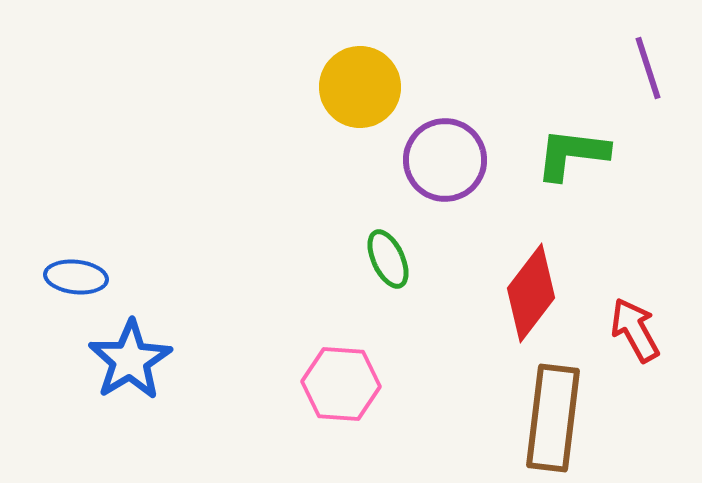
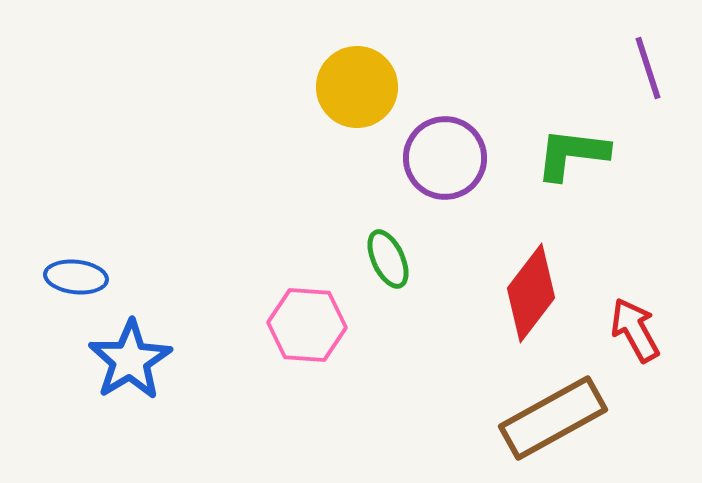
yellow circle: moved 3 px left
purple circle: moved 2 px up
pink hexagon: moved 34 px left, 59 px up
brown rectangle: rotated 54 degrees clockwise
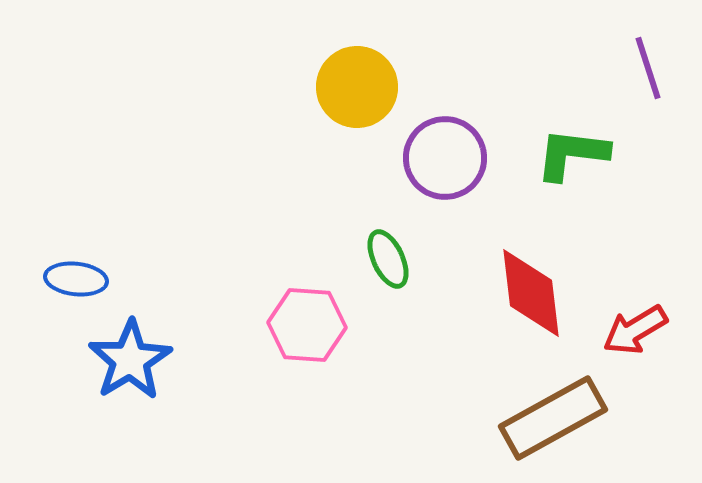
blue ellipse: moved 2 px down
red diamond: rotated 44 degrees counterclockwise
red arrow: rotated 92 degrees counterclockwise
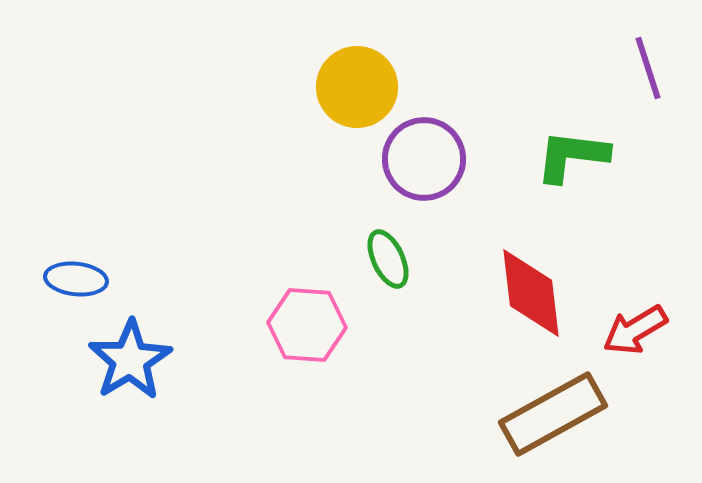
green L-shape: moved 2 px down
purple circle: moved 21 px left, 1 px down
brown rectangle: moved 4 px up
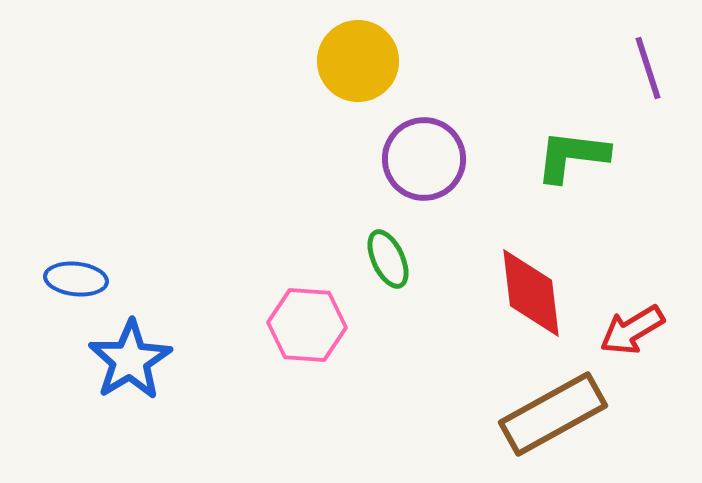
yellow circle: moved 1 px right, 26 px up
red arrow: moved 3 px left
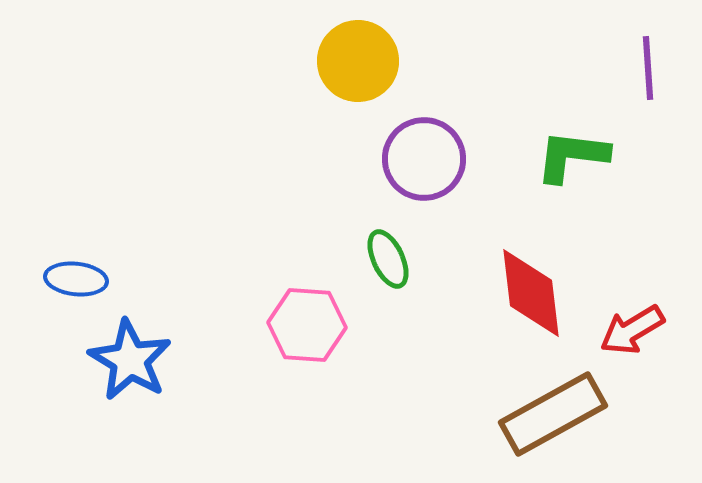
purple line: rotated 14 degrees clockwise
blue star: rotated 10 degrees counterclockwise
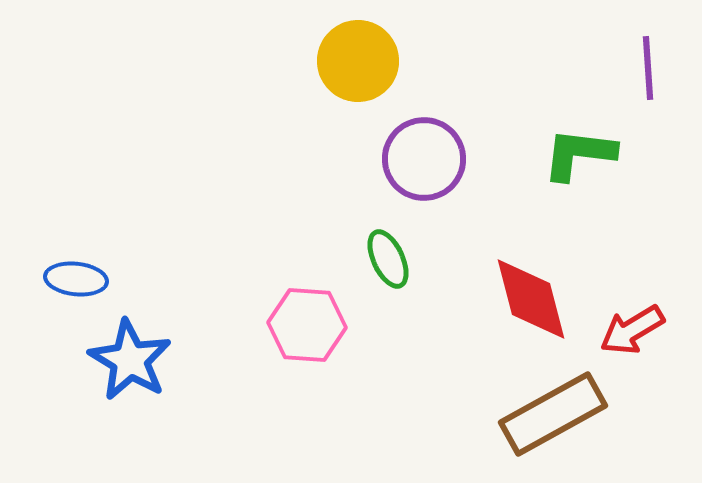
green L-shape: moved 7 px right, 2 px up
red diamond: moved 6 px down; rotated 8 degrees counterclockwise
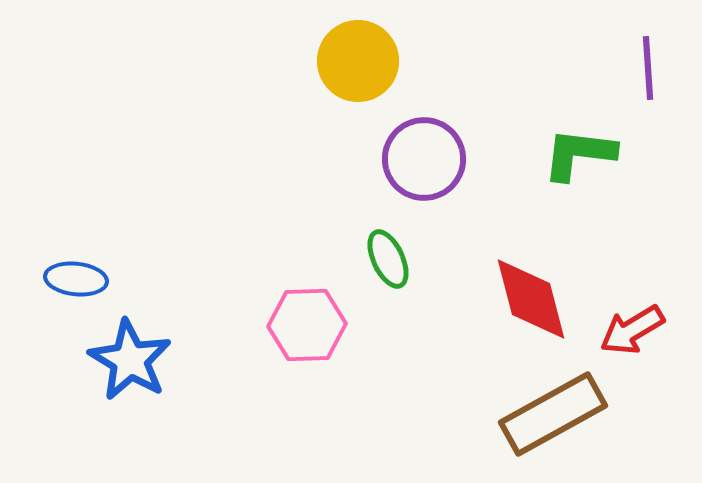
pink hexagon: rotated 6 degrees counterclockwise
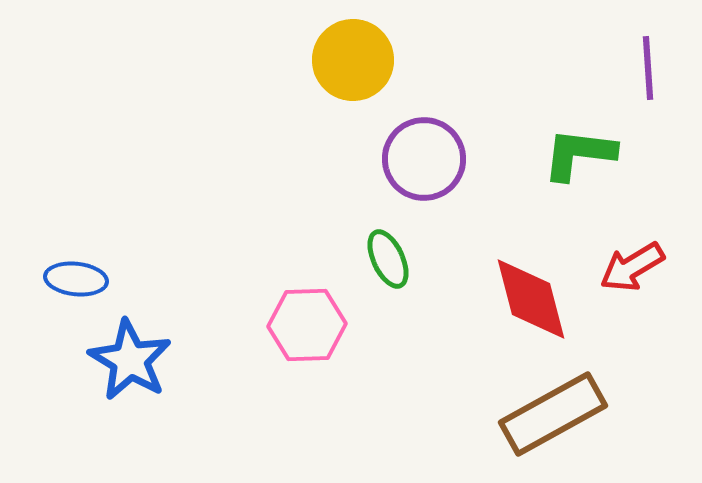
yellow circle: moved 5 px left, 1 px up
red arrow: moved 63 px up
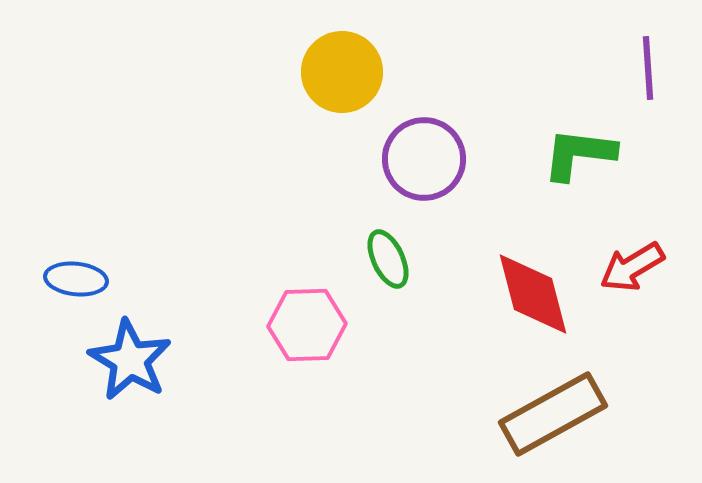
yellow circle: moved 11 px left, 12 px down
red diamond: moved 2 px right, 5 px up
